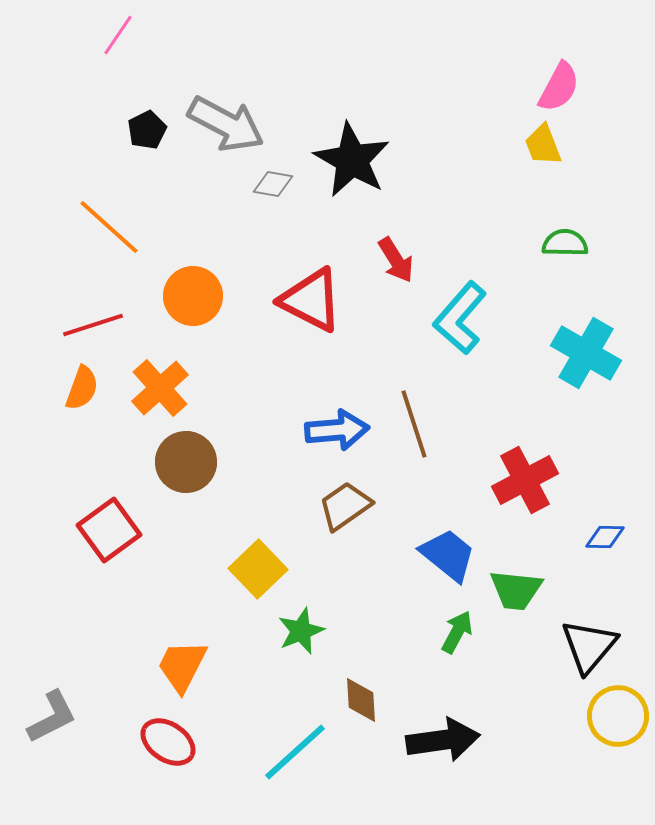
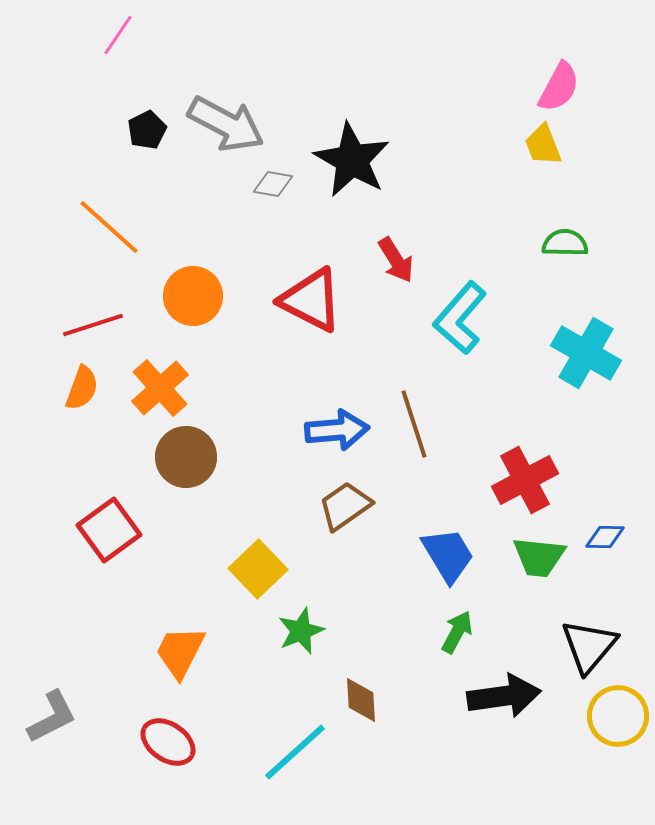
brown circle: moved 5 px up
blue trapezoid: rotated 20 degrees clockwise
green trapezoid: moved 23 px right, 33 px up
orange trapezoid: moved 2 px left, 14 px up
black arrow: moved 61 px right, 44 px up
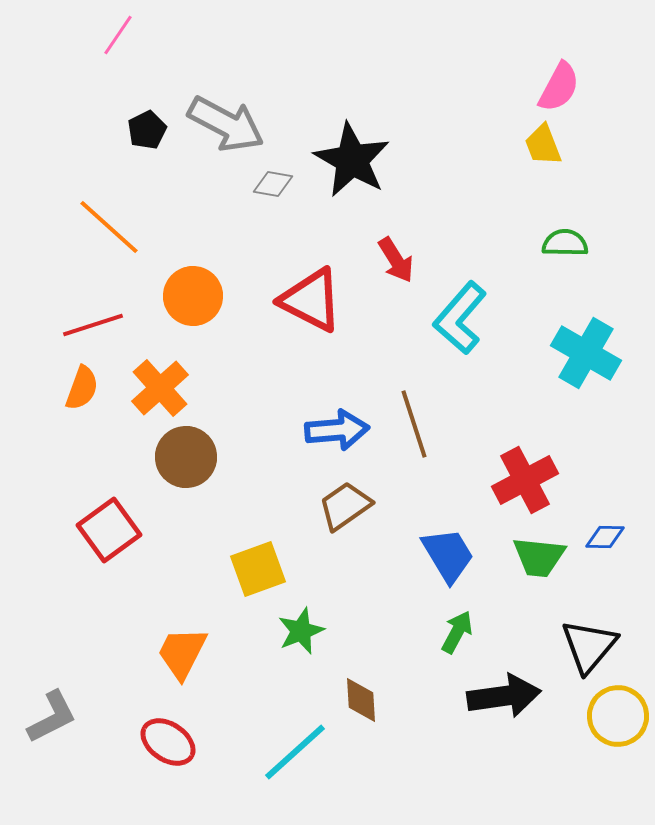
yellow square: rotated 24 degrees clockwise
orange trapezoid: moved 2 px right, 1 px down
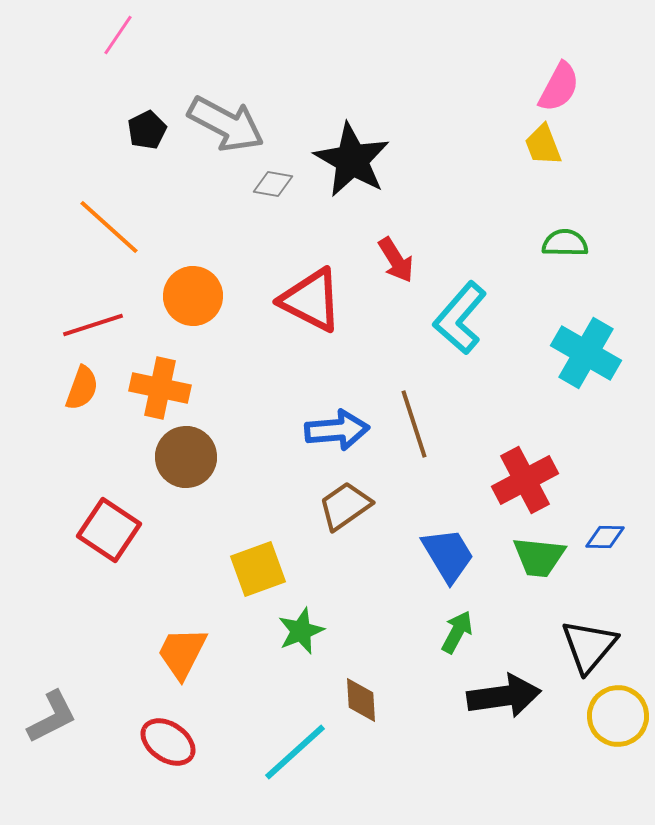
orange cross: rotated 36 degrees counterclockwise
red square: rotated 20 degrees counterclockwise
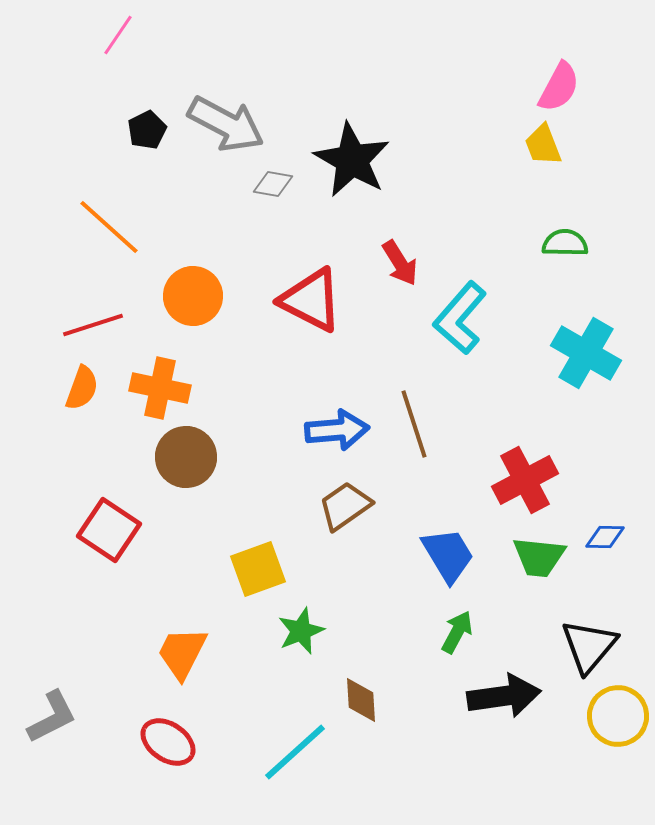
red arrow: moved 4 px right, 3 px down
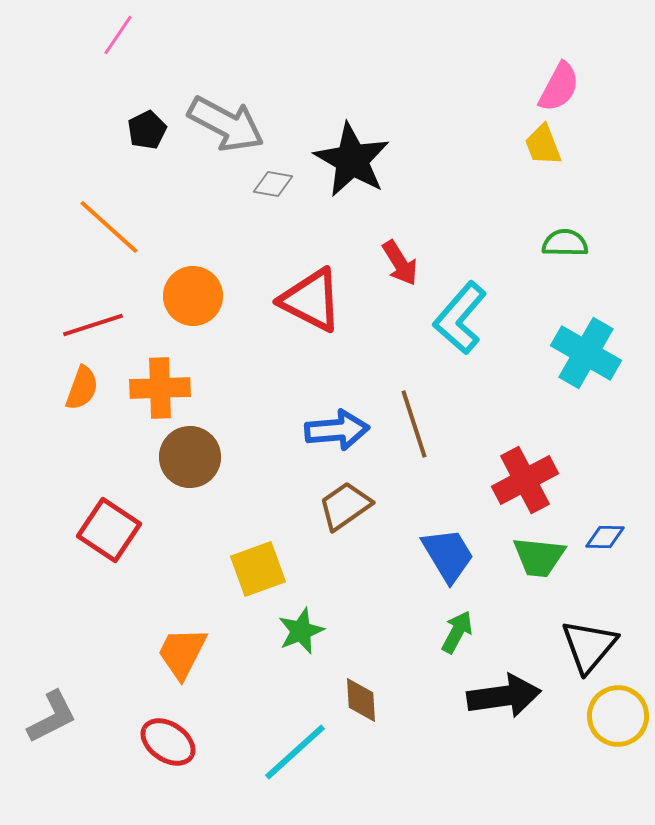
orange cross: rotated 14 degrees counterclockwise
brown circle: moved 4 px right
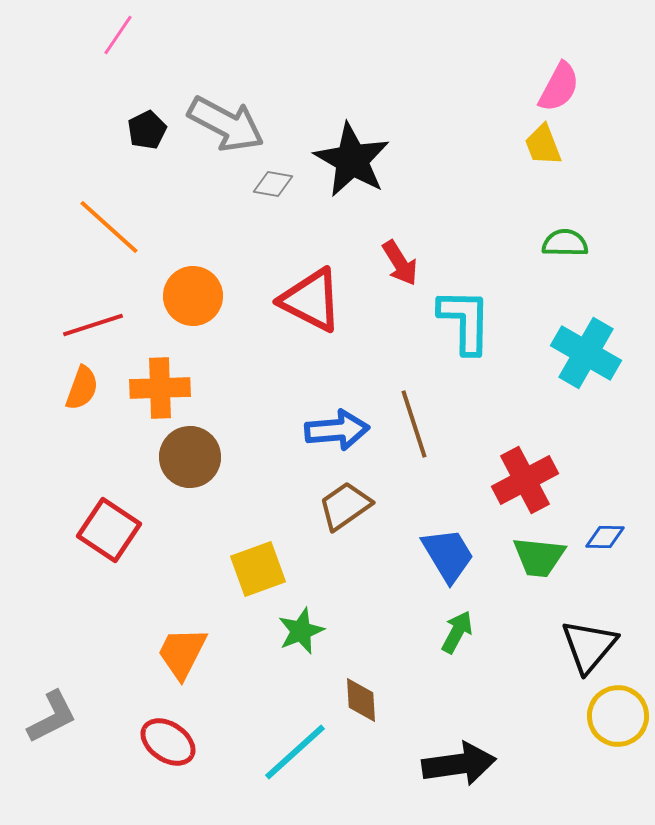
cyan L-shape: moved 5 px right, 3 px down; rotated 140 degrees clockwise
black arrow: moved 45 px left, 68 px down
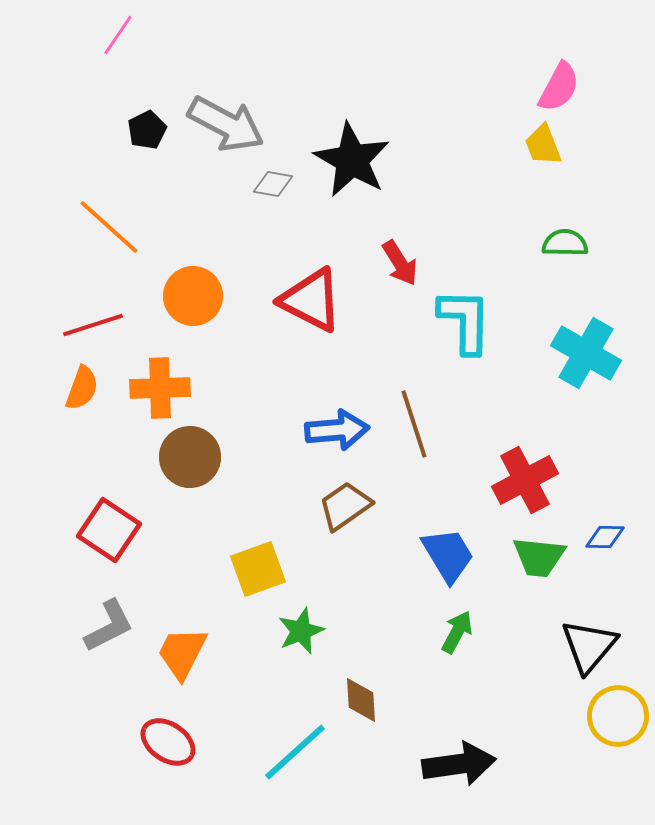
gray L-shape: moved 57 px right, 91 px up
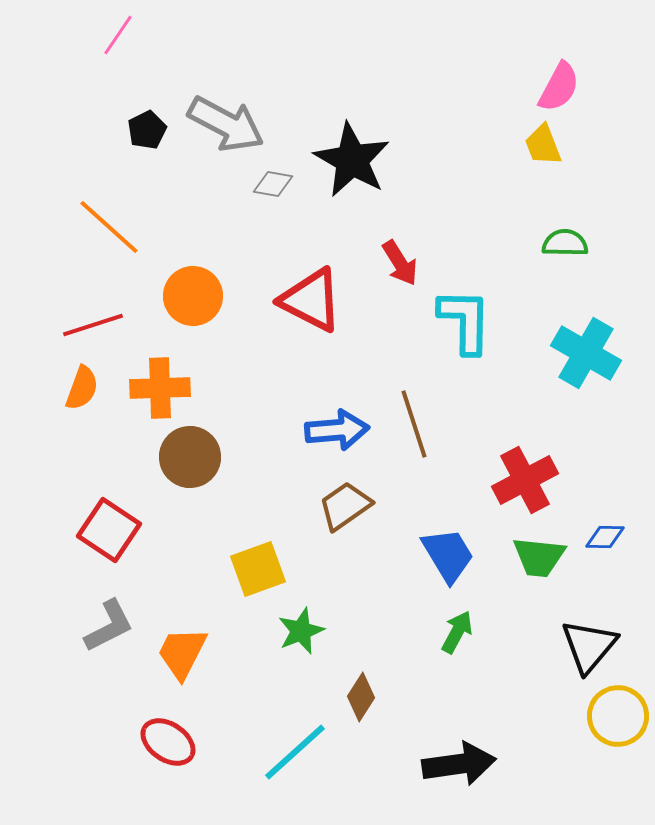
brown diamond: moved 3 px up; rotated 36 degrees clockwise
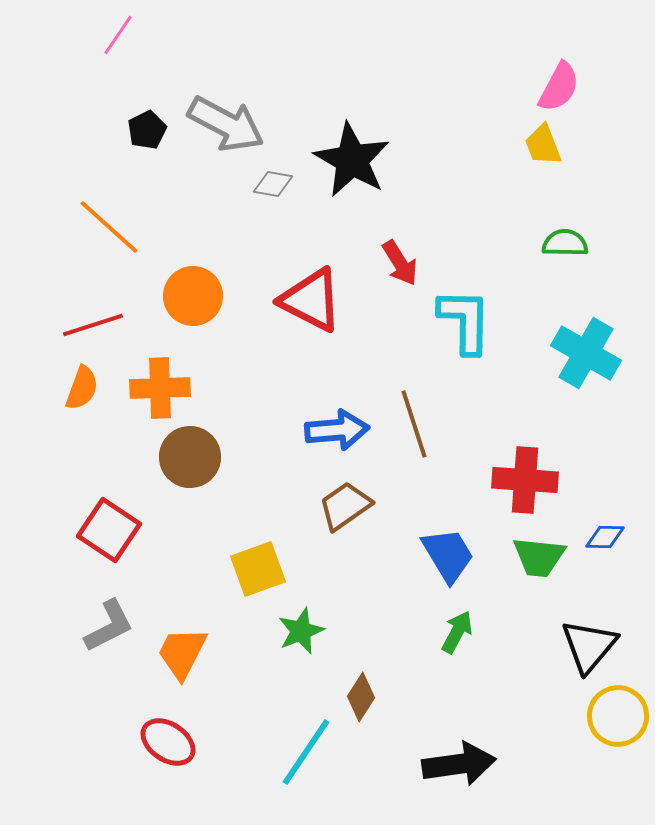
red cross: rotated 32 degrees clockwise
cyan line: moved 11 px right; rotated 14 degrees counterclockwise
